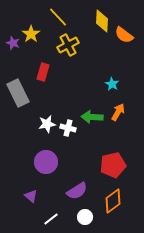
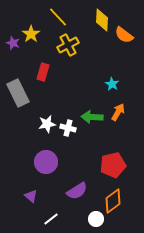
yellow diamond: moved 1 px up
white circle: moved 11 px right, 2 px down
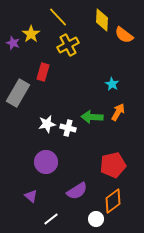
gray rectangle: rotated 56 degrees clockwise
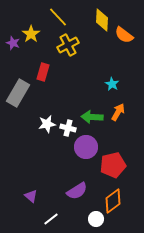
purple circle: moved 40 px right, 15 px up
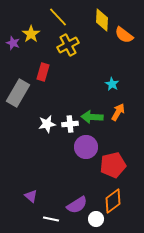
white cross: moved 2 px right, 4 px up; rotated 21 degrees counterclockwise
purple semicircle: moved 14 px down
white line: rotated 49 degrees clockwise
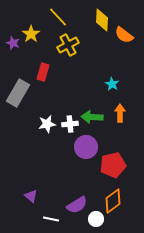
orange arrow: moved 2 px right, 1 px down; rotated 30 degrees counterclockwise
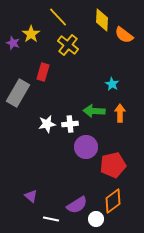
yellow cross: rotated 25 degrees counterclockwise
green arrow: moved 2 px right, 6 px up
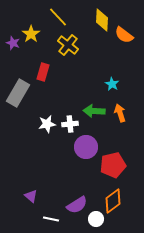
orange arrow: rotated 18 degrees counterclockwise
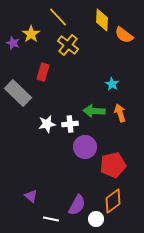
gray rectangle: rotated 76 degrees counterclockwise
purple circle: moved 1 px left
purple semicircle: rotated 30 degrees counterclockwise
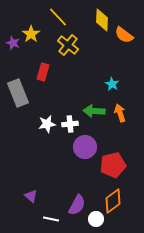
gray rectangle: rotated 24 degrees clockwise
